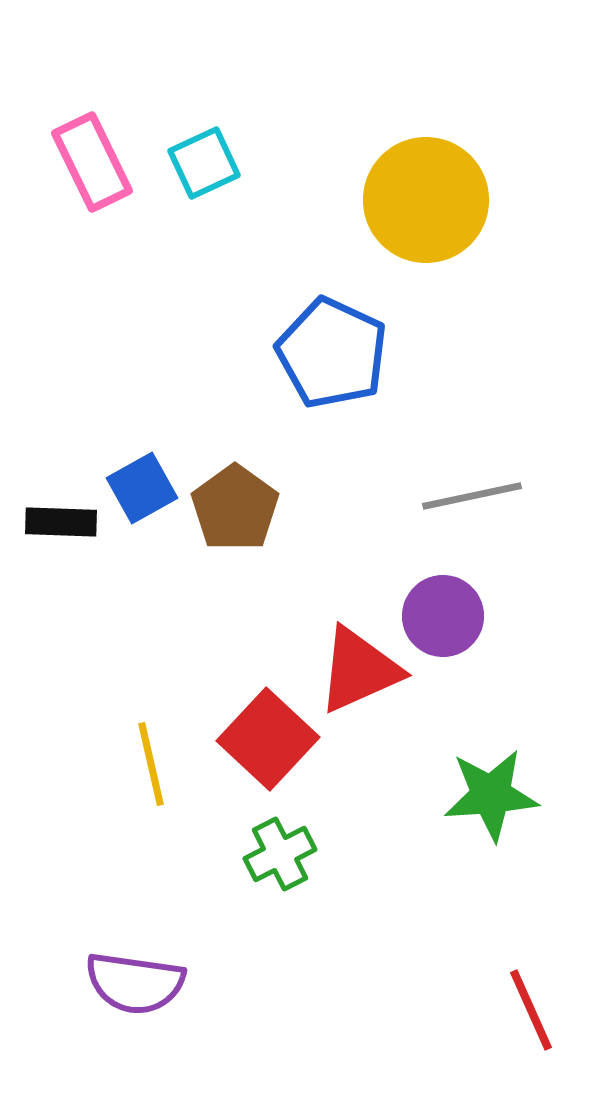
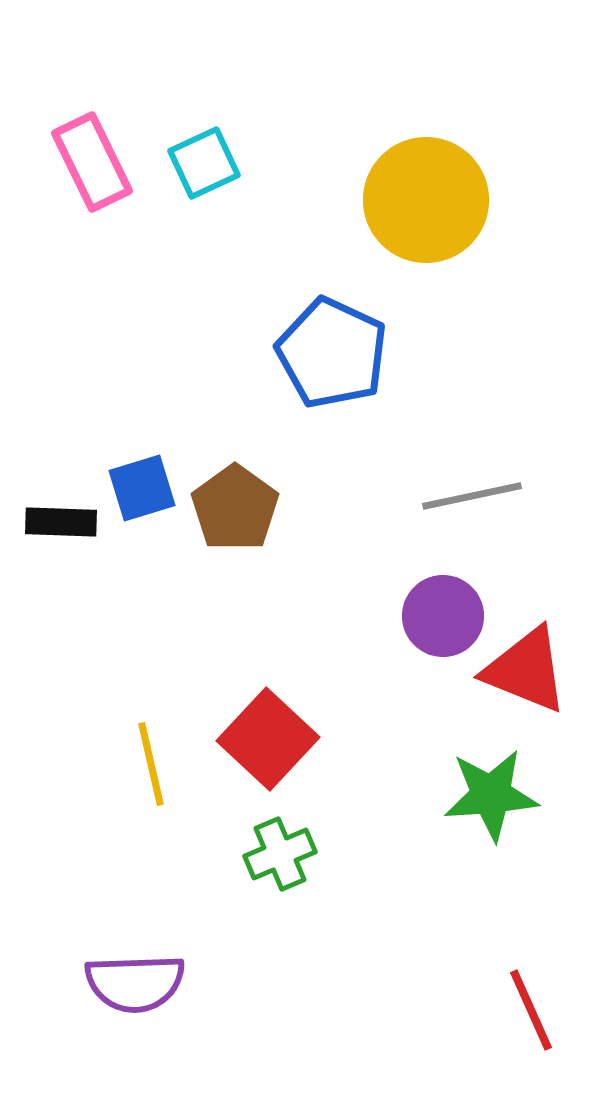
blue square: rotated 12 degrees clockwise
red triangle: moved 167 px right; rotated 46 degrees clockwise
green cross: rotated 4 degrees clockwise
purple semicircle: rotated 10 degrees counterclockwise
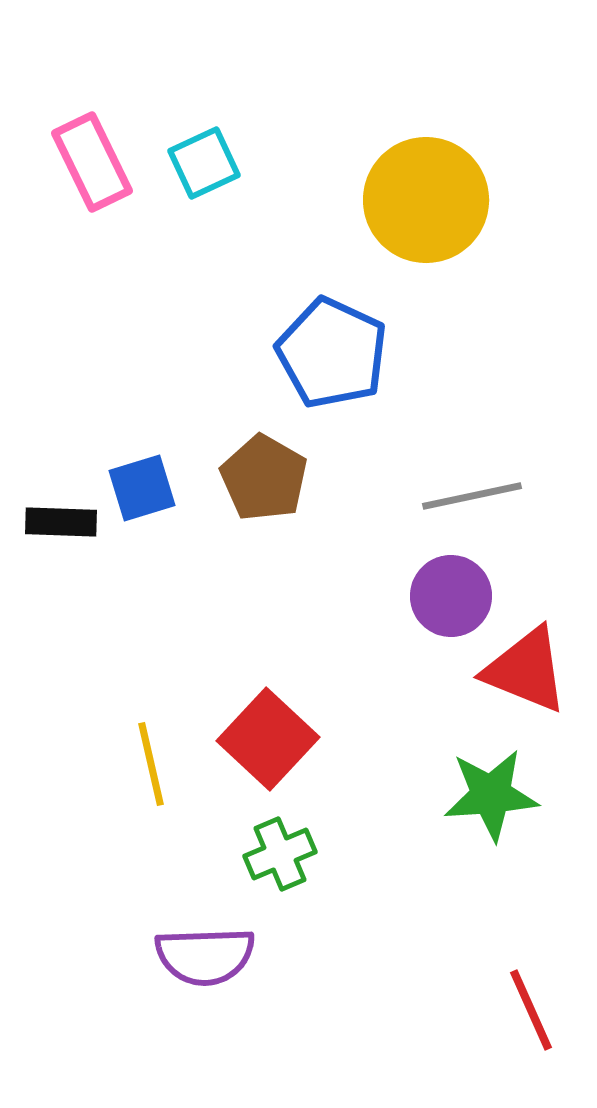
brown pentagon: moved 29 px right, 30 px up; rotated 6 degrees counterclockwise
purple circle: moved 8 px right, 20 px up
purple semicircle: moved 70 px right, 27 px up
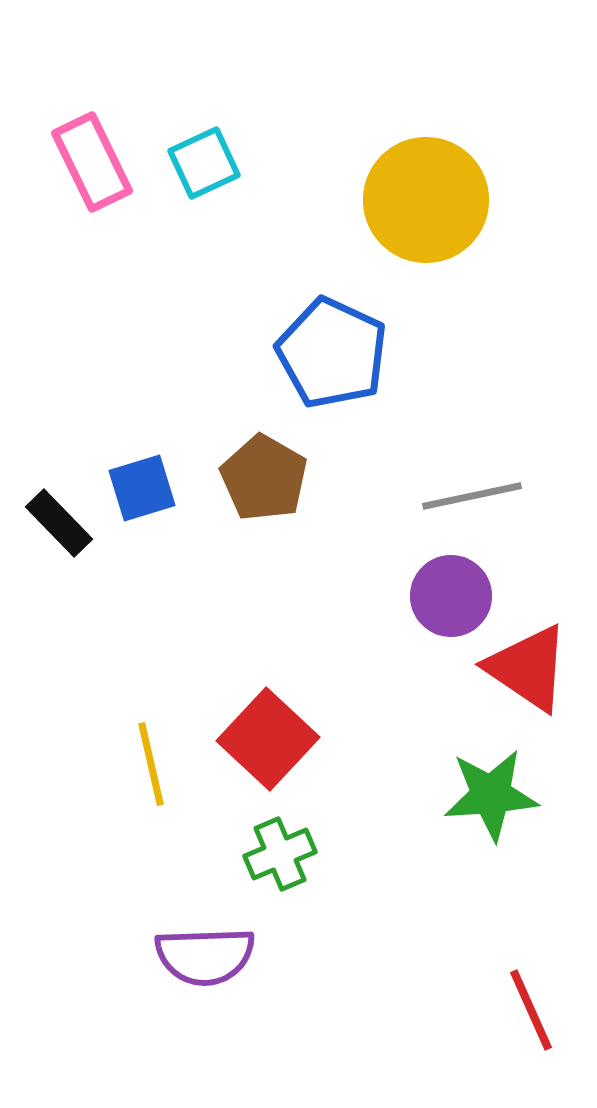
black rectangle: moved 2 px left, 1 px down; rotated 44 degrees clockwise
red triangle: moved 2 px right, 2 px up; rotated 12 degrees clockwise
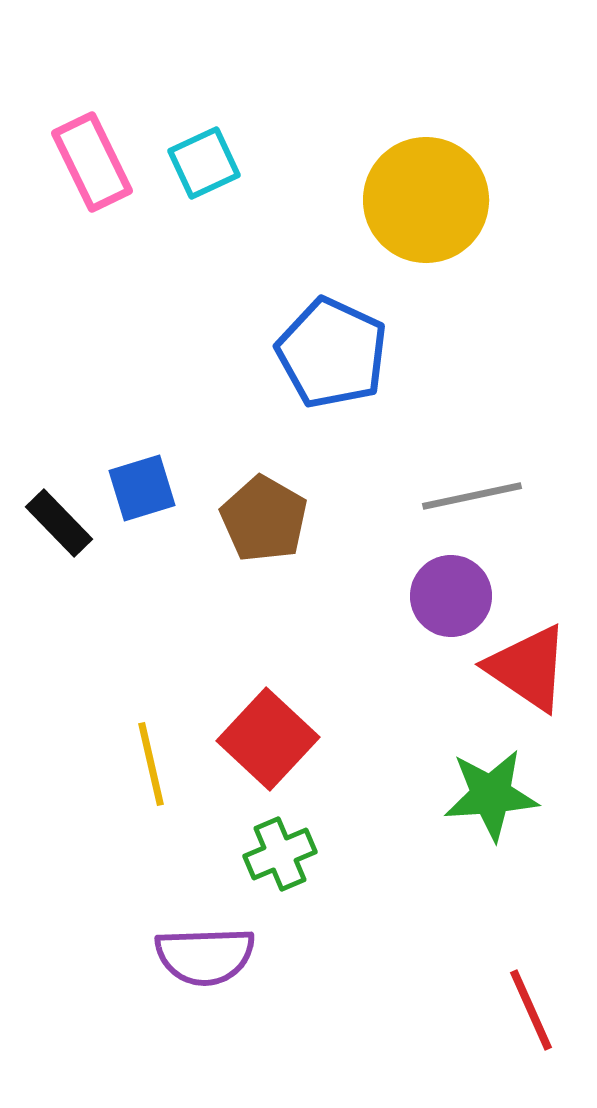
brown pentagon: moved 41 px down
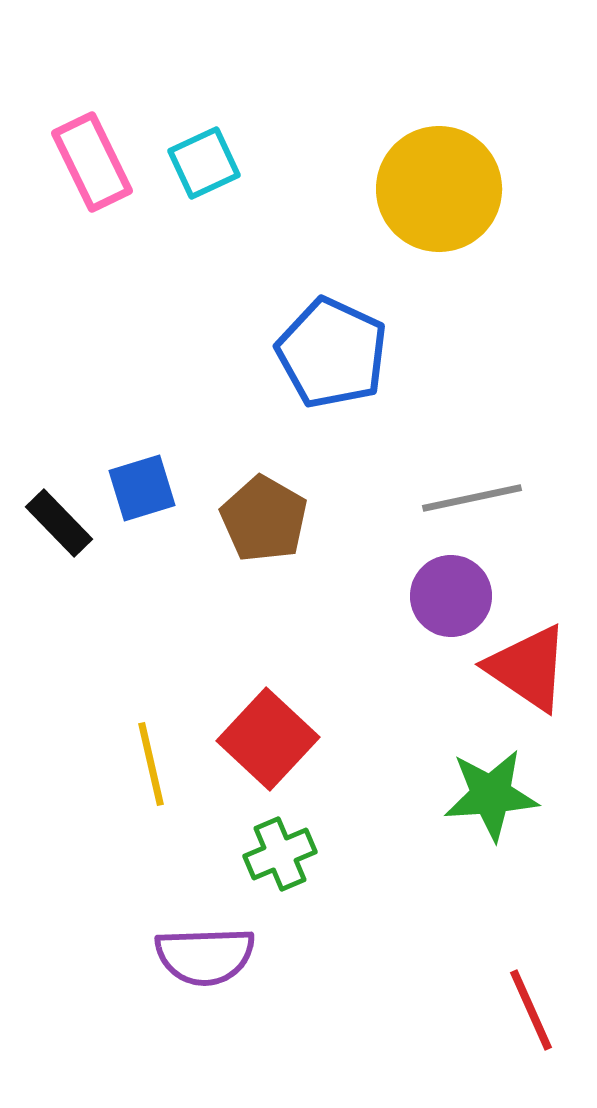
yellow circle: moved 13 px right, 11 px up
gray line: moved 2 px down
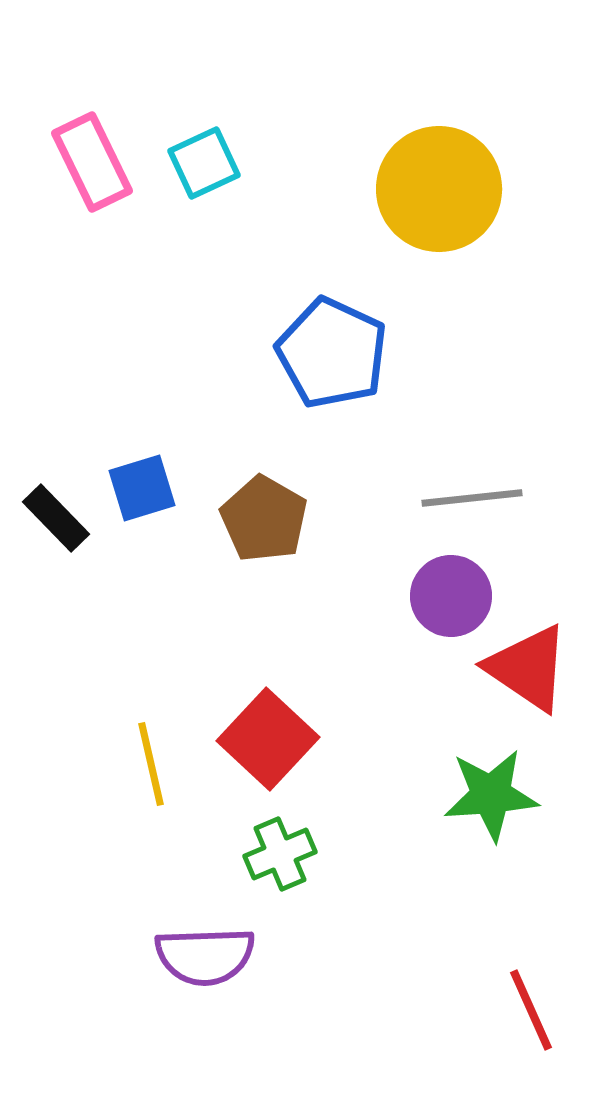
gray line: rotated 6 degrees clockwise
black rectangle: moved 3 px left, 5 px up
